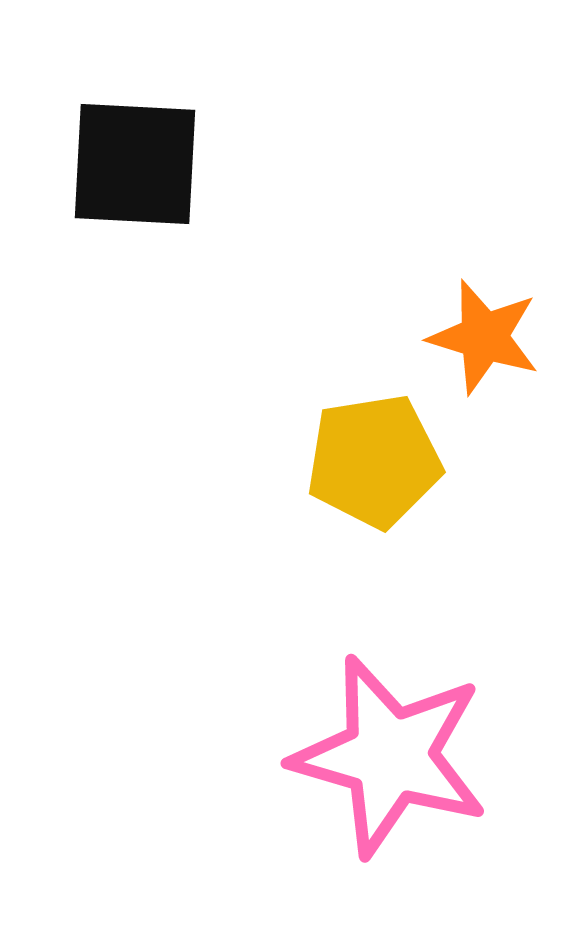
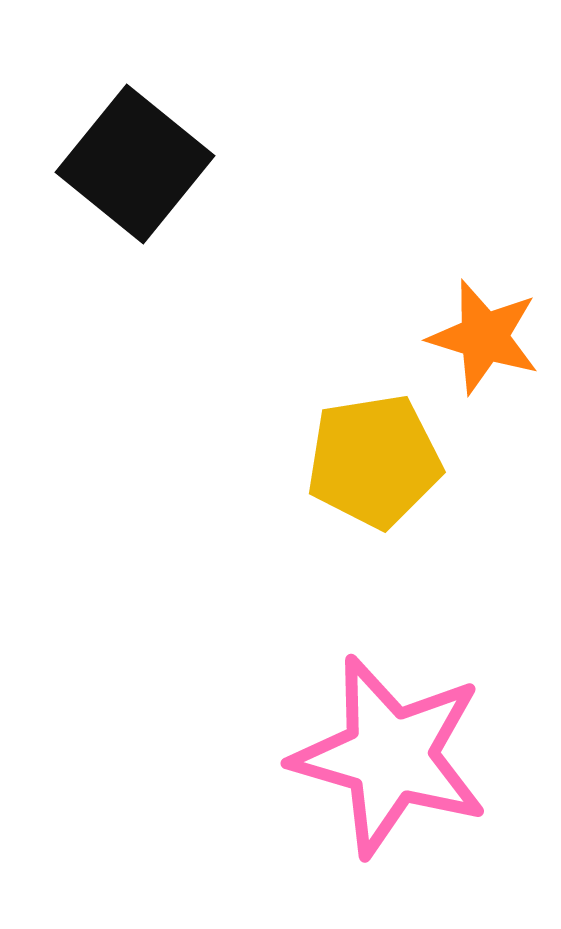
black square: rotated 36 degrees clockwise
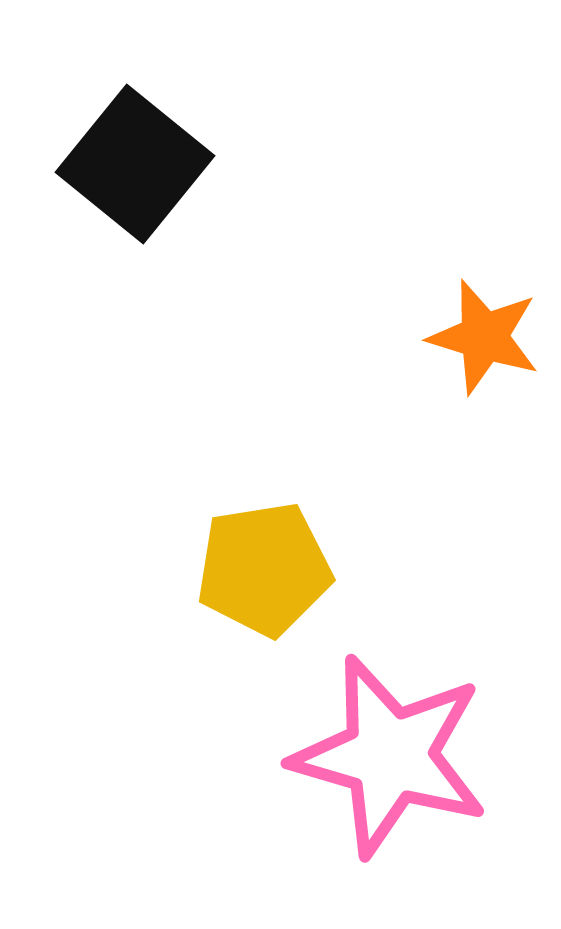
yellow pentagon: moved 110 px left, 108 px down
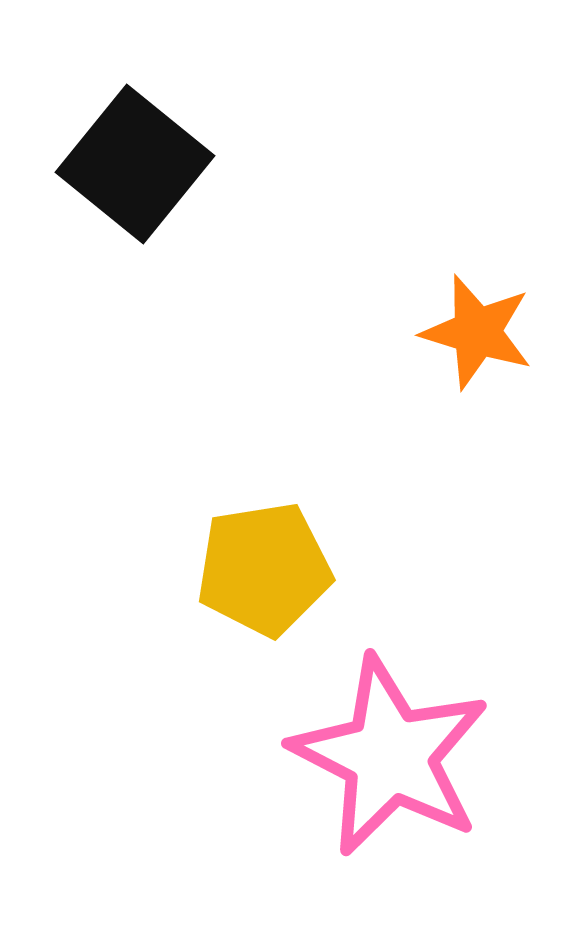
orange star: moved 7 px left, 5 px up
pink star: rotated 11 degrees clockwise
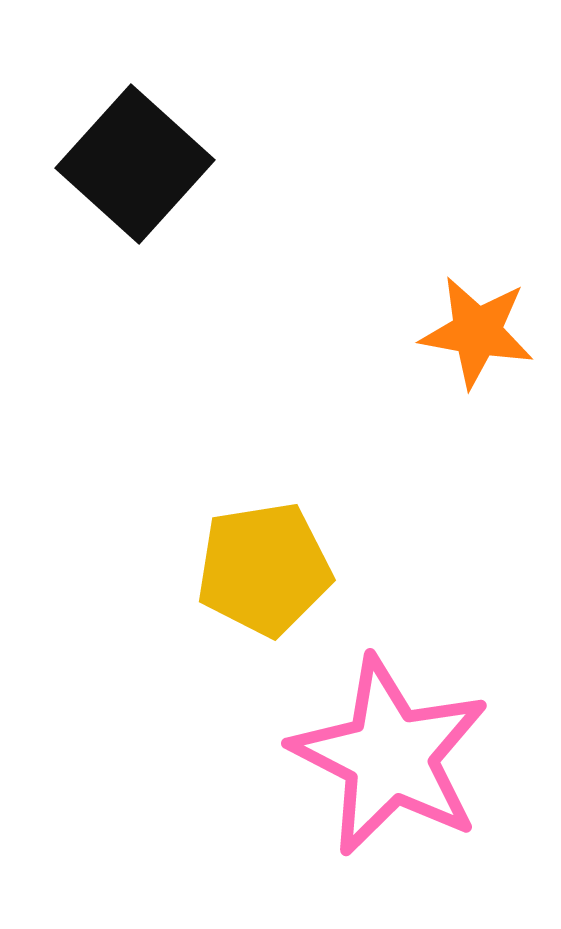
black square: rotated 3 degrees clockwise
orange star: rotated 7 degrees counterclockwise
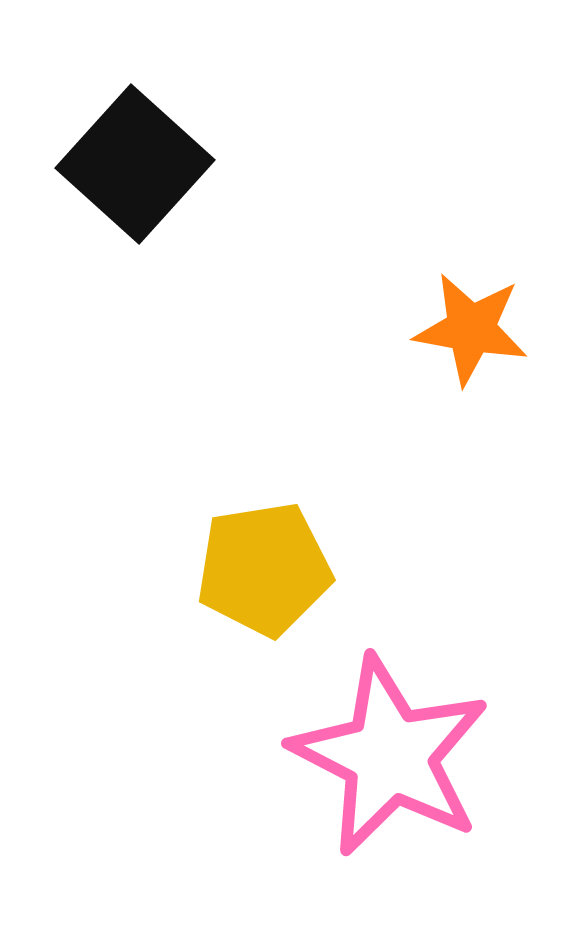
orange star: moved 6 px left, 3 px up
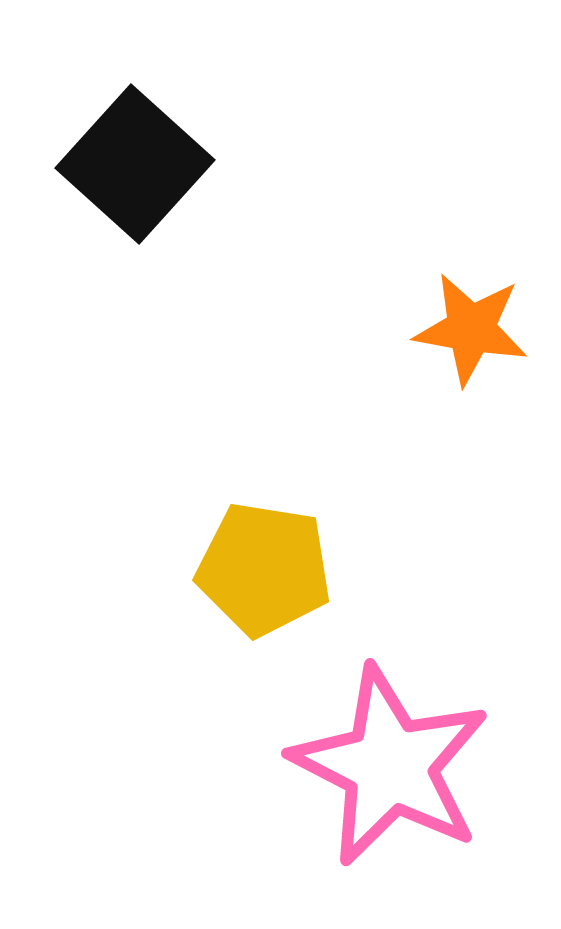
yellow pentagon: rotated 18 degrees clockwise
pink star: moved 10 px down
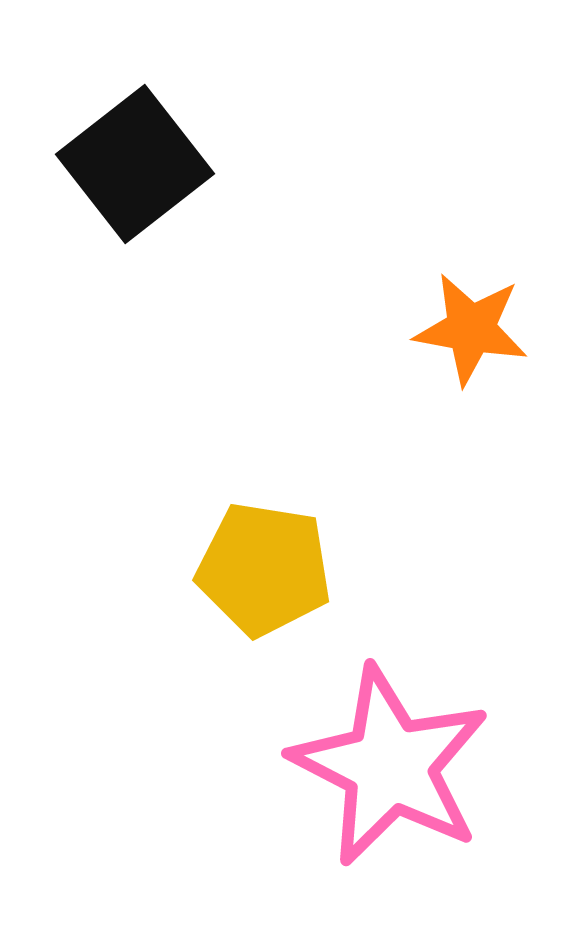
black square: rotated 10 degrees clockwise
